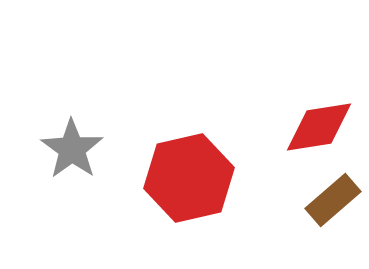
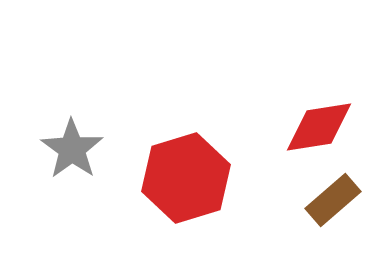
red hexagon: moved 3 px left; rotated 4 degrees counterclockwise
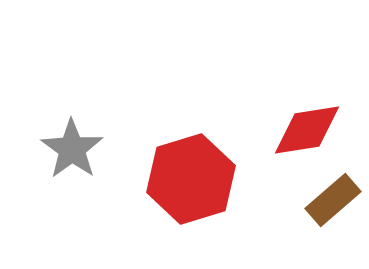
red diamond: moved 12 px left, 3 px down
red hexagon: moved 5 px right, 1 px down
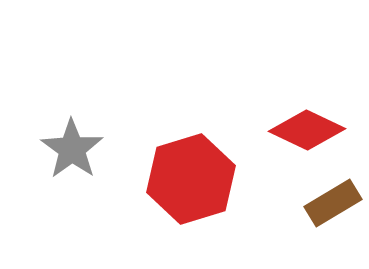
red diamond: rotated 34 degrees clockwise
brown rectangle: moved 3 px down; rotated 10 degrees clockwise
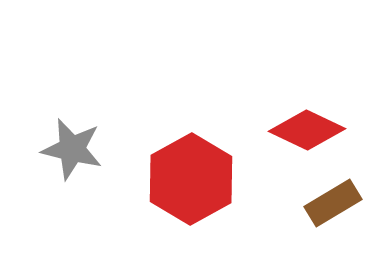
gray star: rotated 22 degrees counterclockwise
red hexagon: rotated 12 degrees counterclockwise
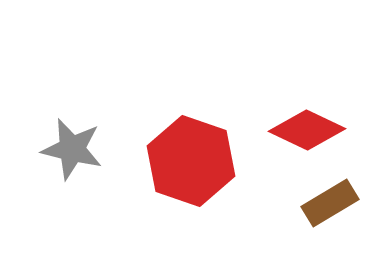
red hexagon: moved 18 px up; rotated 12 degrees counterclockwise
brown rectangle: moved 3 px left
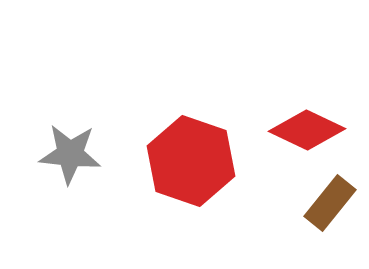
gray star: moved 2 px left, 5 px down; rotated 8 degrees counterclockwise
brown rectangle: rotated 20 degrees counterclockwise
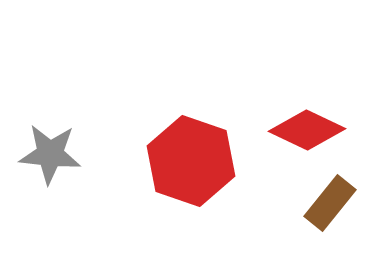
gray star: moved 20 px left
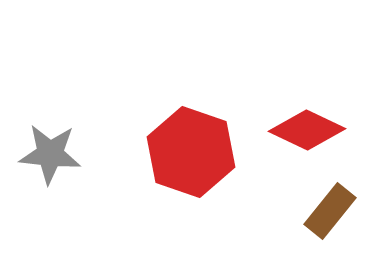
red hexagon: moved 9 px up
brown rectangle: moved 8 px down
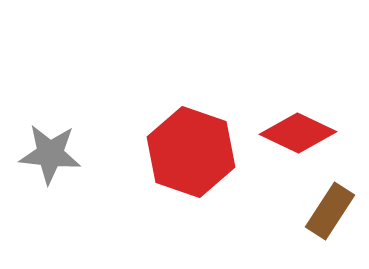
red diamond: moved 9 px left, 3 px down
brown rectangle: rotated 6 degrees counterclockwise
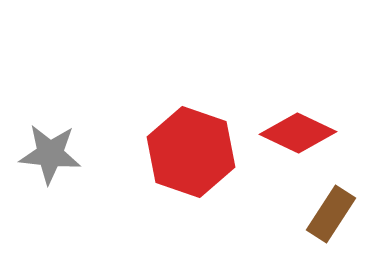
brown rectangle: moved 1 px right, 3 px down
